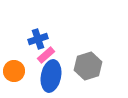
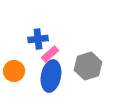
blue cross: rotated 12 degrees clockwise
pink rectangle: moved 4 px right, 1 px up
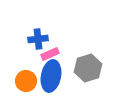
pink rectangle: rotated 18 degrees clockwise
gray hexagon: moved 2 px down
orange circle: moved 12 px right, 10 px down
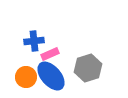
blue cross: moved 4 px left, 2 px down
blue ellipse: rotated 52 degrees counterclockwise
orange circle: moved 4 px up
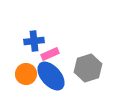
orange circle: moved 3 px up
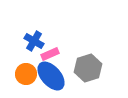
blue cross: rotated 36 degrees clockwise
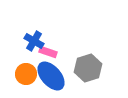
pink rectangle: moved 2 px left, 2 px up; rotated 42 degrees clockwise
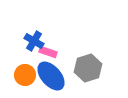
orange circle: moved 1 px left, 1 px down
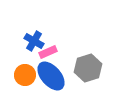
pink rectangle: rotated 42 degrees counterclockwise
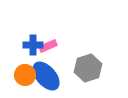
blue cross: moved 1 px left, 4 px down; rotated 30 degrees counterclockwise
pink rectangle: moved 6 px up
blue ellipse: moved 5 px left
